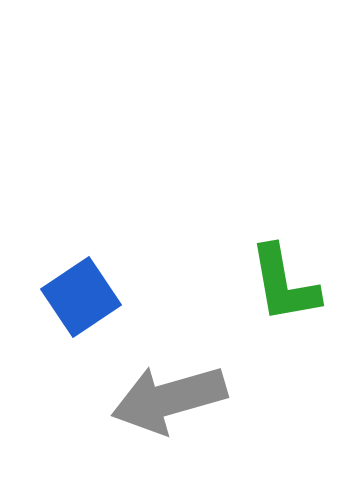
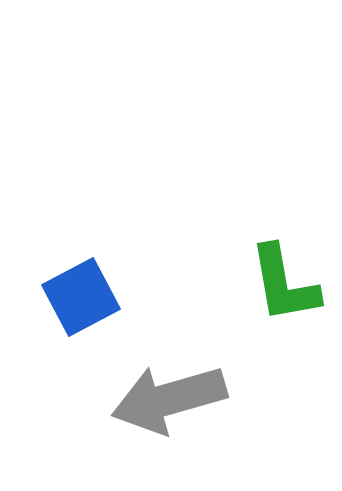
blue square: rotated 6 degrees clockwise
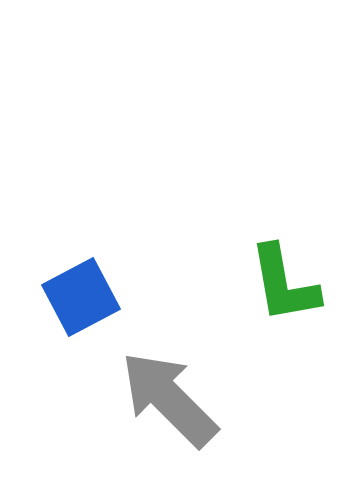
gray arrow: rotated 61 degrees clockwise
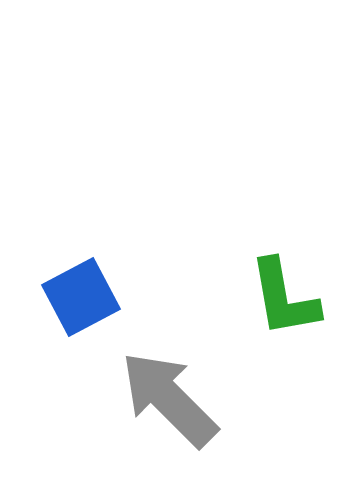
green L-shape: moved 14 px down
